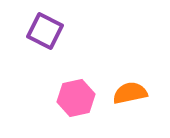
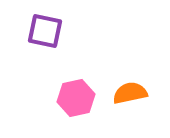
purple square: rotated 15 degrees counterclockwise
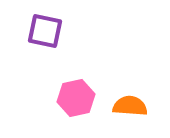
orange semicircle: moved 13 px down; rotated 16 degrees clockwise
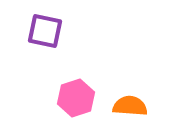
pink hexagon: rotated 6 degrees counterclockwise
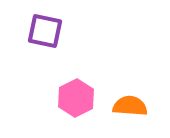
pink hexagon: rotated 9 degrees counterclockwise
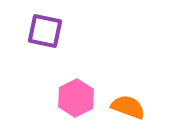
orange semicircle: moved 2 px left, 1 px down; rotated 16 degrees clockwise
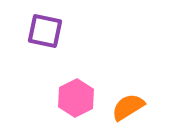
orange semicircle: rotated 52 degrees counterclockwise
